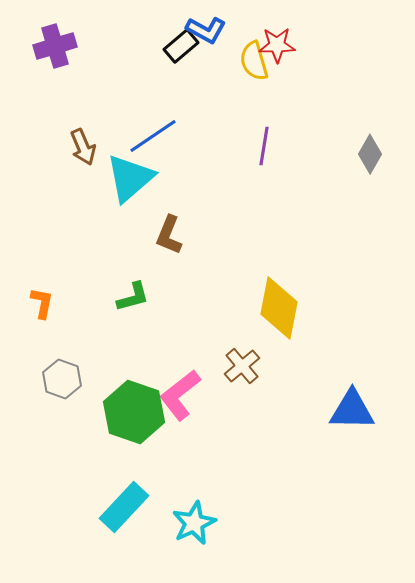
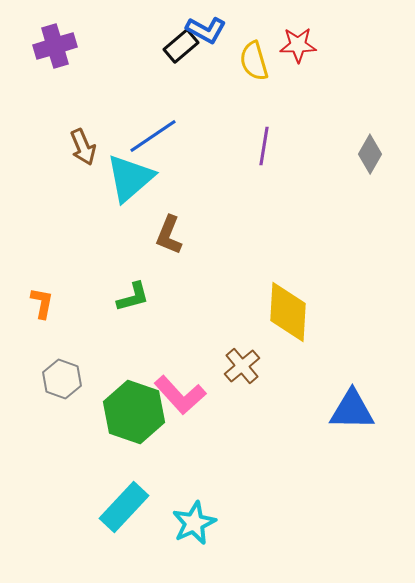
red star: moved 21 px right
yellow diamond: moved 9 px right, 4 px down; rotated 8 degrees counterclockwise
pink L-shape: rotated 94 degrees counterclockwise
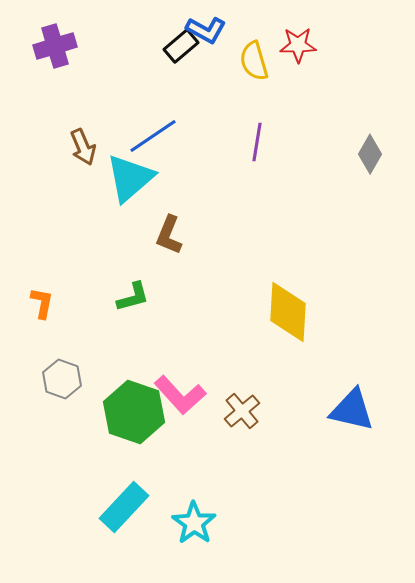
purple line: moved 7 px left, 4 px up
brown cross: moved 45 px down
blue triangle: rotated 12 degrees clockwise
cyan star: rotated 12 degrees counterclockwise
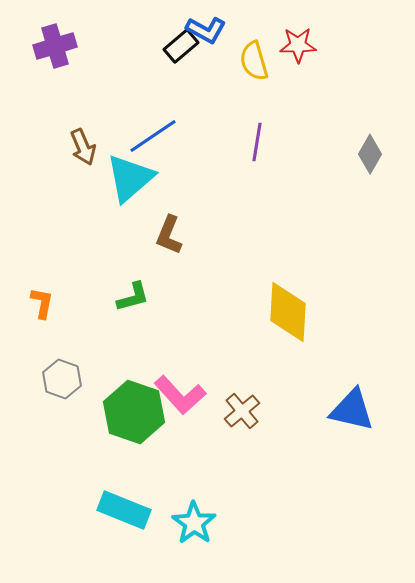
cyan rectangle: moved 3 px down; rotated 69 degrees clockwise
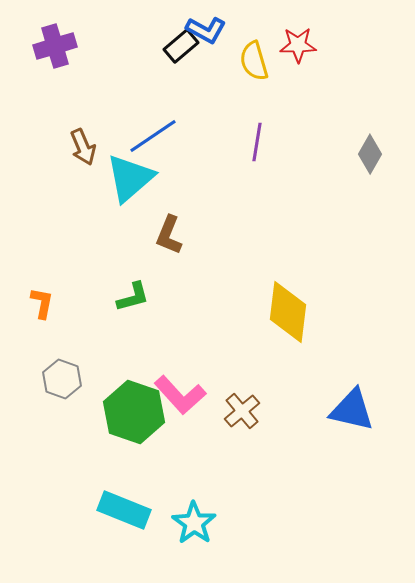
yellow diamond: rotated 4 degrees clockwise
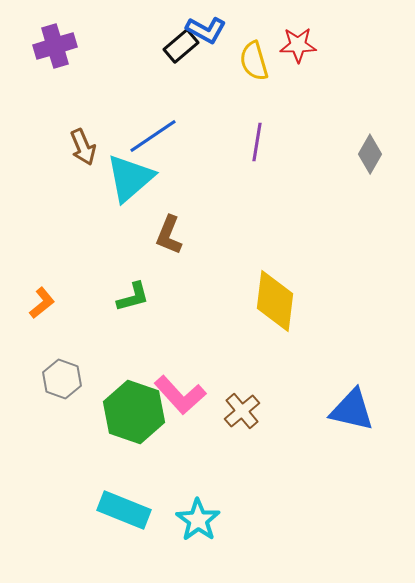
orange L-shape: rotated 40 degrees clockwise
yellow diamond: moved 13 px left, 11 px up
cyan star: moved 4 px right, 3 px up
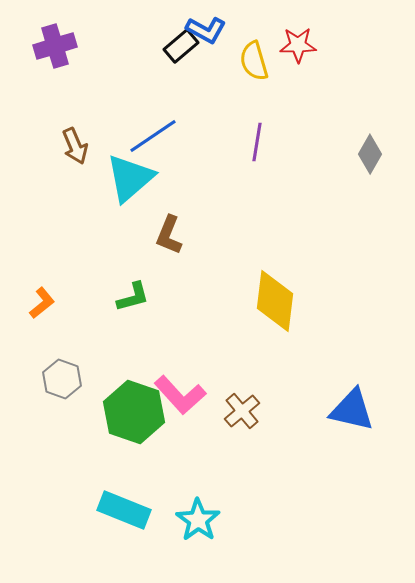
brown arrow: moved 8 px left, 1 px up
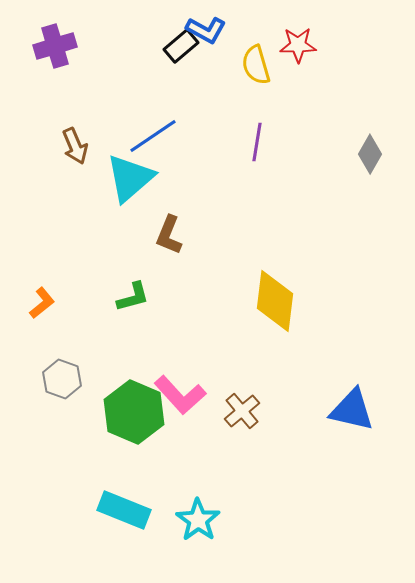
yellow semicircle: moved 2 px right, 4 px down
green hexagon: rotated 4 degrees clockwise
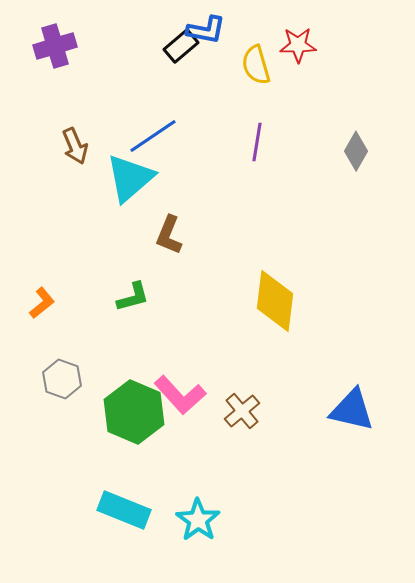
blue L-shape: rotated 18 degrees counterclockwise
gray diamond: moved 14 px left, 3 px up
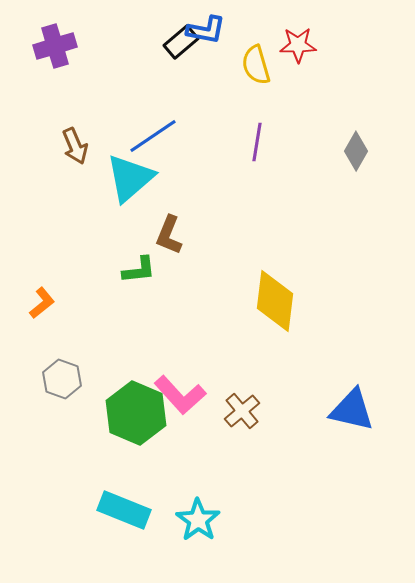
black rectangle: moved 4 px up
green L-shape: moved 6 px right, 27 px up; rotated 9 degrees clockwise
green hexagon: moved 2 px right, 1 px down
